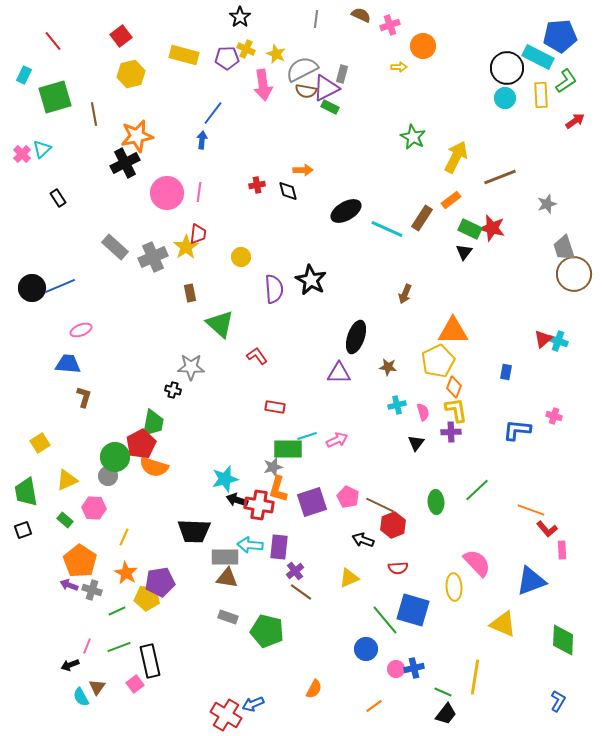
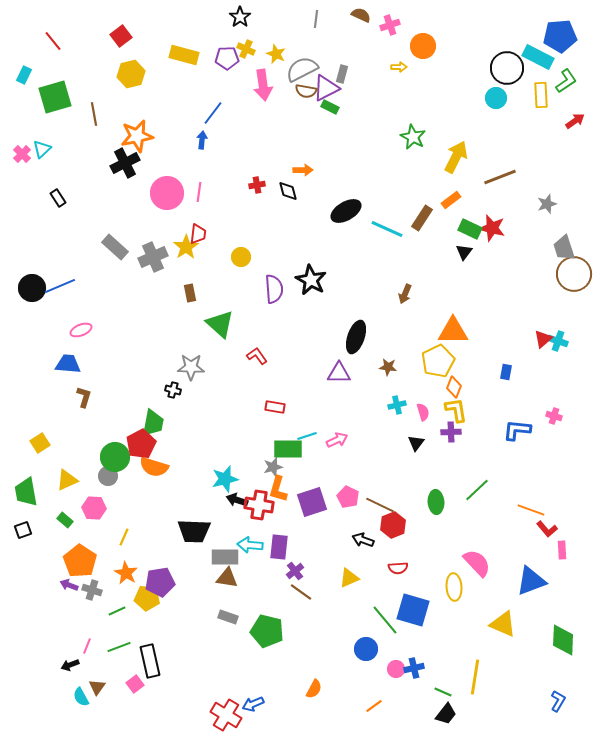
cyan circle at (505, 98): moved 9 px left
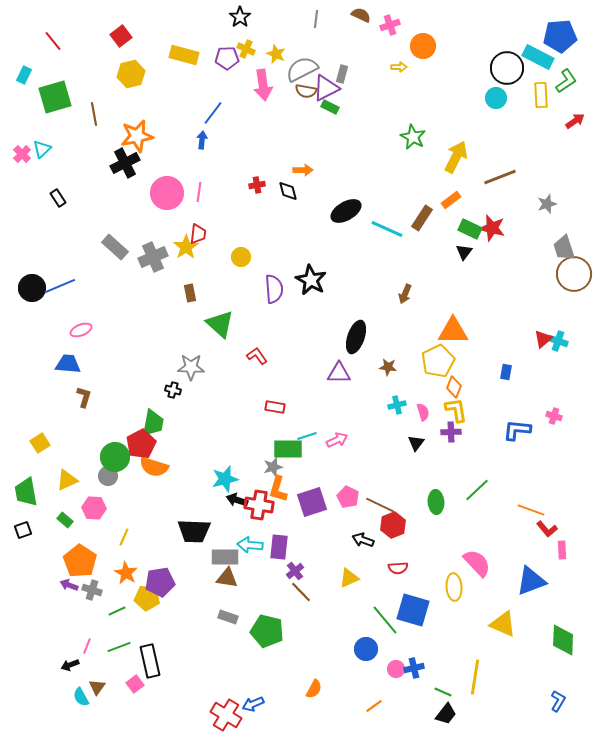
brown line at (301, 592): rotated 10 degrees clockwise
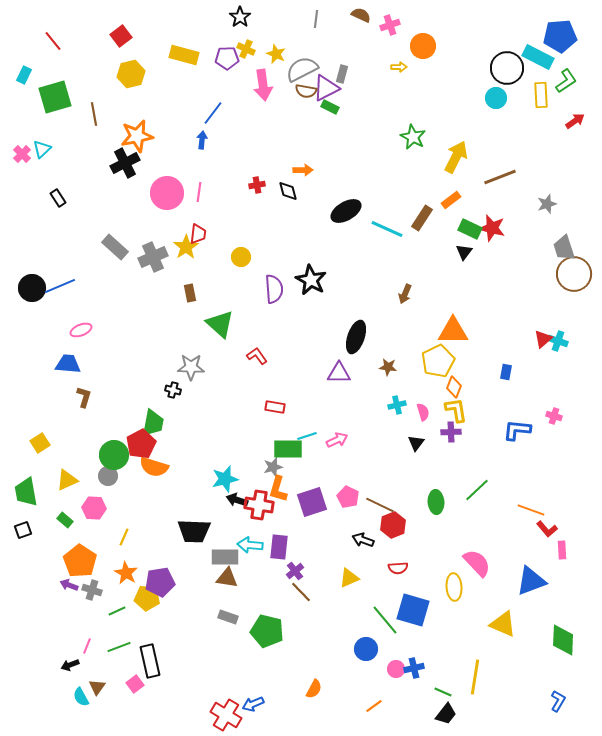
green circle at (115, 457): moved 1 px left, 2 px up
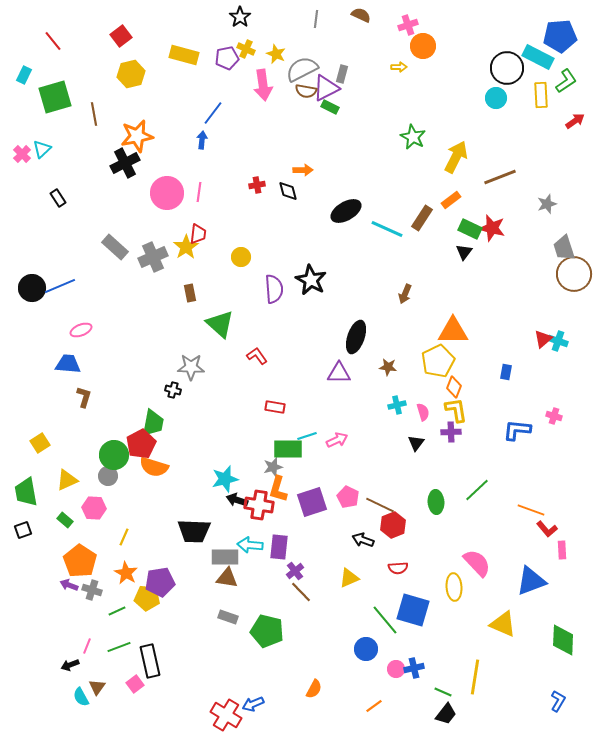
pink cross at (390, 25): moved 18 px right
purple pentagon at (227, 58): rotated 10 degrees counterclockwise
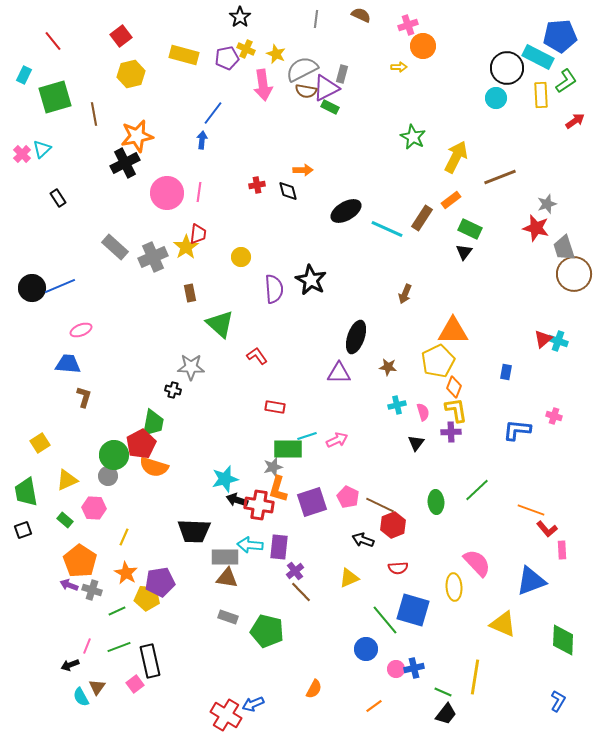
red star at (492, 228): moved 44 px right
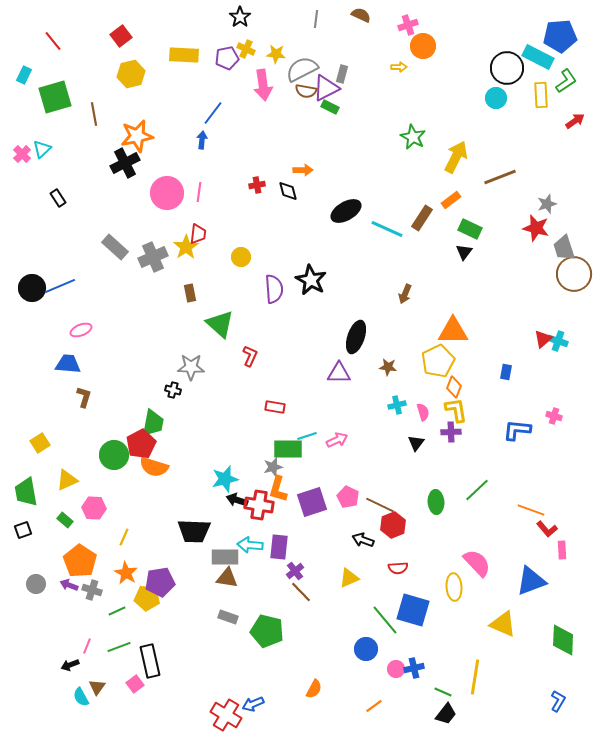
yellow star at (276, 54): rotated 18 degrees counterclockwise
yellow rectangle at (184, 55): rotated 12 degrees counterclockwise
red L-shape at (257, 356): moved 7 px left; rotated 60 degrees clockwise
gray circle at (108, 476): moved 72 px left, 108 px down
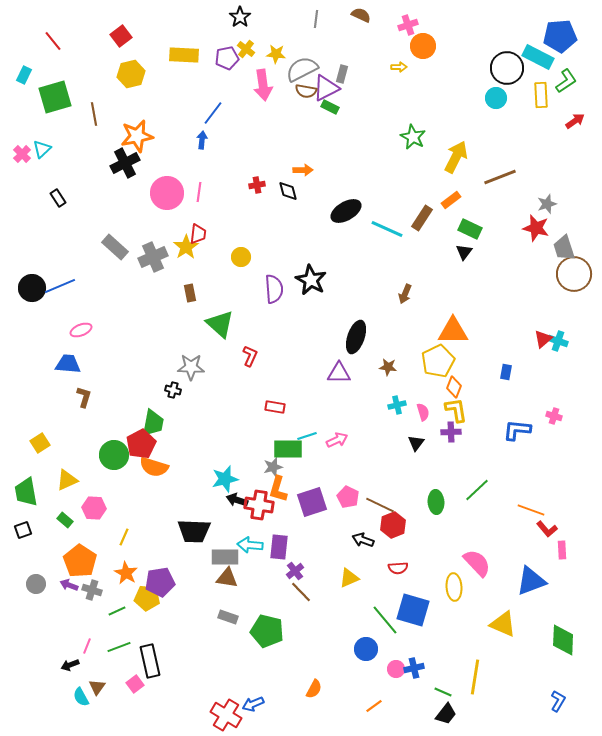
yellow cross at (246, 49): rotated 12 degrees clockwise
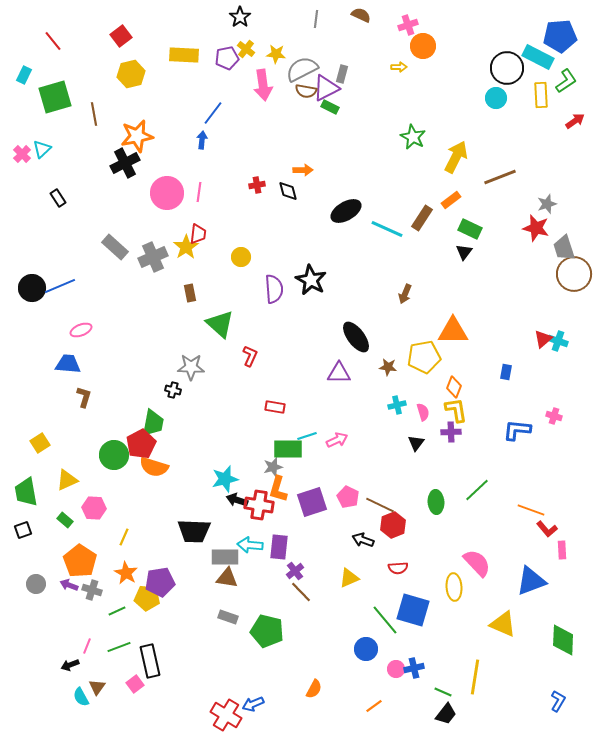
black ellipse at (356, 337): rotated 56 degrees counterclockwise
yellow pentagon at (438, 361): moved 14 px left, 4 px up; rotated 16 degrees clockwise
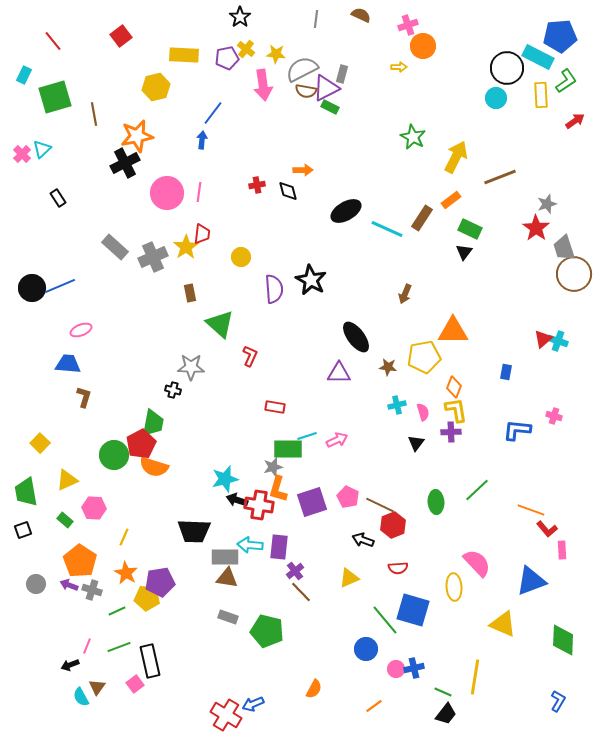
yellow hexagon at (131, 74): moved 25 px right, 13 px down
red star at (536, 228): rotated 20 degrees clockwise
red trapezoid at (198, 234): moved 4 px right
yellow square at (40, 443): rotated 12 degrees counterclockwise
